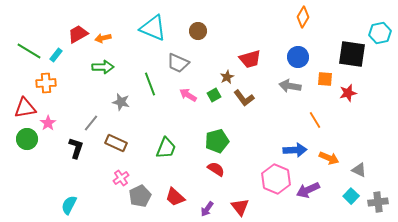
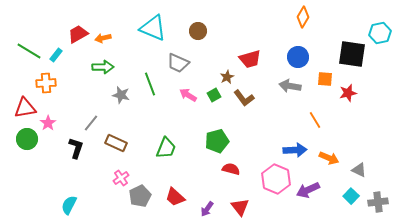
gray star at (121, 102): moved 7 px up
red semicircle at (216, 169): moved 15 px right; rotated 18 degrees counterclockwise
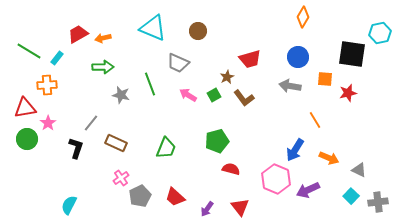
cyan rectangle at (56, 55): moved 1 px right, 3 px down
orange cross at (46, 83): moved 1 px right, 2 px down
blue arrow at (295, 150): rotated 125 degrees clockwise
